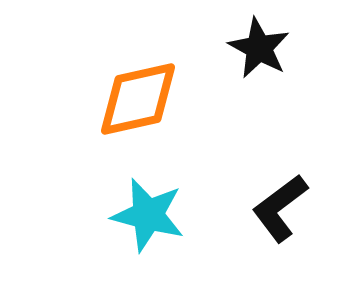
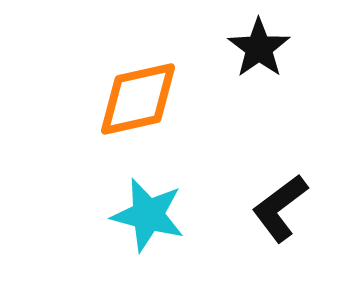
black star: rotated 8 degrees clockwise
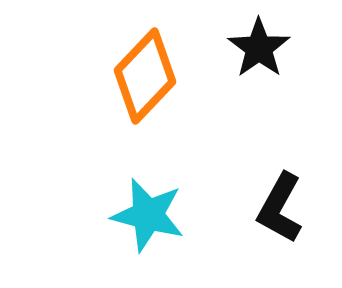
orange diamond: moved 7 px right, 23 px up; rotated 34 degrees counterclockwise
black L-shape: rotated 24 degrees counterclockwise
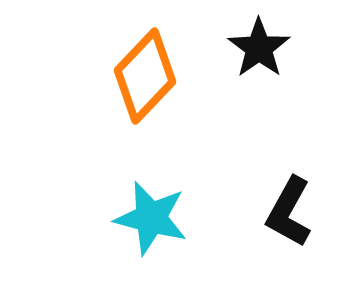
black L-shape: moved 9 px right, 4 px down
cyan star: moved 3 px right, 3 px down
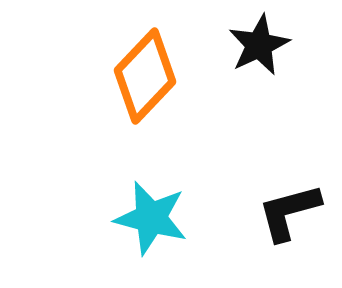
black star: moved 3 px up; rotated 10 degrees clockwise
black L-shape: rotated 46 degrees clockwise
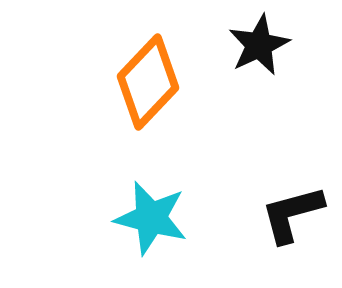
orange diamond: moved 3 px right, 6 px down
black L-shape: moved 3 px right, 2 px down
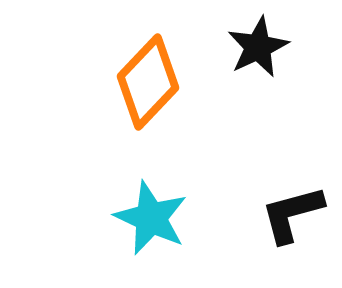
black star: moved 1 px left, 2 px down
cyan star: rotated 10 degrees clockwise
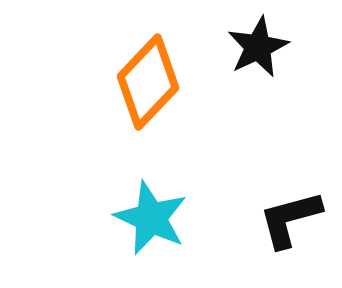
black L-shape: moved 2 px left, 5 px down
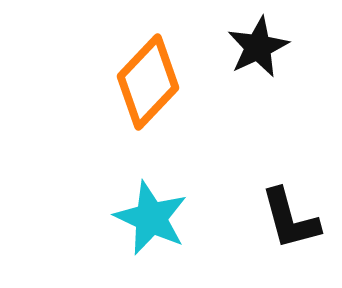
black L-shape: rotated 90 degrees counterclockwise
